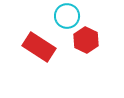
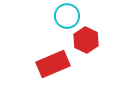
red rectangle: moved 14 px right, 17 px down; rotated 56 degrees counterclockwise
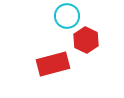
red rectangle: rotated 8 degrees clockwise
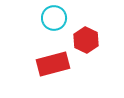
cyan circle: moved 13 px left, 2 px down
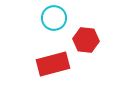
red hexagon: rotated 20 degrees counterclockwise
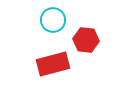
cyan circle: moved 1 px left, 2 px down
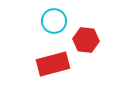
cyan circle: moved 1 px right, 1 px down
